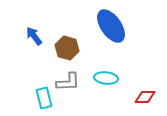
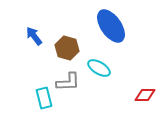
cyan ellipse: moved 7 px left, 10 px up; rotated 25 degrees clockwise
red diamond: moved 2 px up
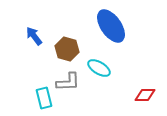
brown hexagon: moved 1 px down
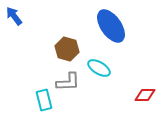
blue arrow: moved 20 px left, 20 px up
cyan rectangle: moved 2 px down
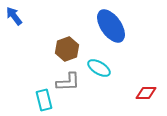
brown hexagon: rotated 25 degrees clockwise
red diamond: moved 1 px right, 2 px up
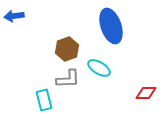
blue arrow: rotated 60 degrees counterclockwise
blue ellipse: rotated 16 degrees clockwise
gray L-shape: moved 3 px up
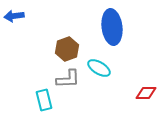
blue ellipse: moved 1 px right, 1 px down; rotated 12 degrees clockwise
